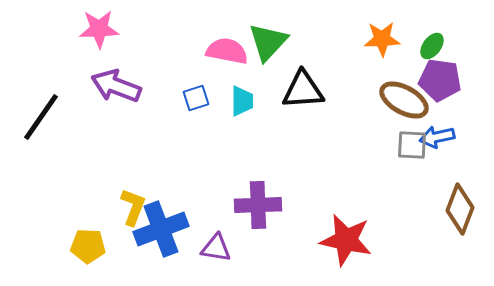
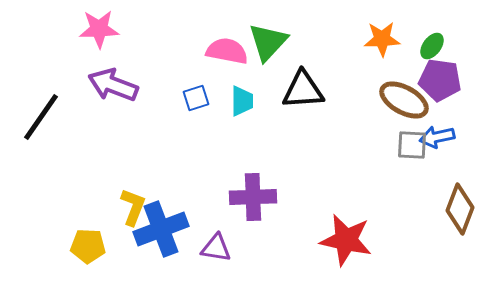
purple arrow: moved 3 px left, 1 px up
purple cross: moved 5 px left, 8 px up
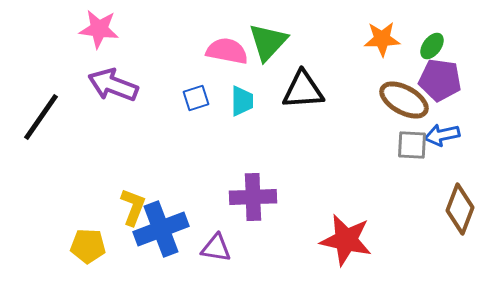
pink star: rotated 9 degrees clockwise
blue arrow: moved 5 px right, 2 px up
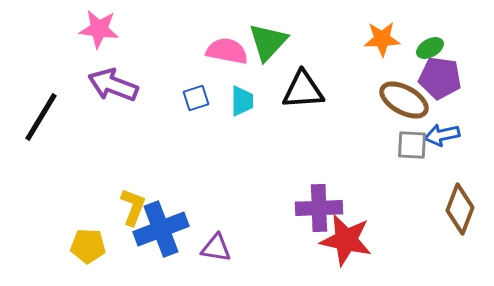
green ellipse: moved 2 px left, 2 px down; rotated 24 degrees clockwise
purple pentagon: moved 2 px up
black line: rotated 4 degrees counterclockwise
purple cross: moved 66 px right, 11 px down
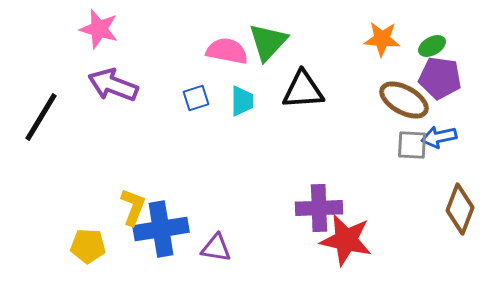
pink star: rotated 9 degrees clockwise
orange star: rotated 6 degrees clockwise
green ellipse: moved 2 px right, 2 px up
blue arrow: moved 3 px left, 2 px down
blue cross: rotated 12 degrees clockwise
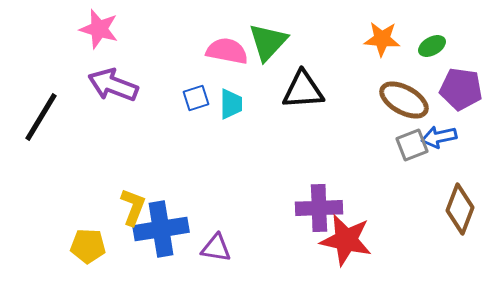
purple pentagon: moved 21 px right, 11 px down
cyan trapezoid: moved 11 px left, 3 px down
gray square: rotated 24 degrees counterclockwise
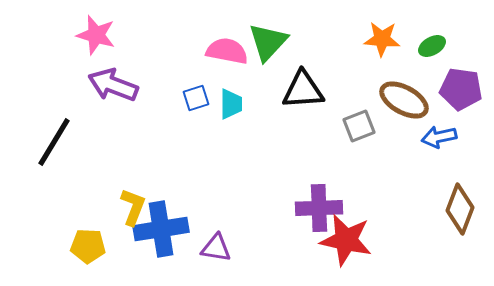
pink star: moved 3 px left, 6 px down
black line: moved 13 px right, 25 px down
gray square: moved 53 px left, 19 px up
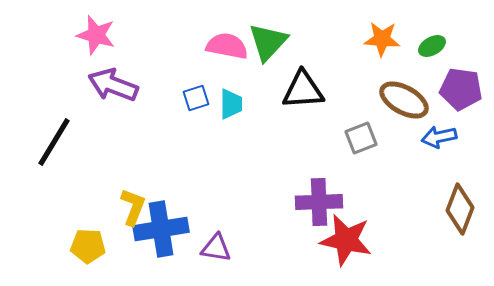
pink semicircle: moved 5 px up
gray square: moved 2 px right, 12 px down
purple cross: moved 6 px up
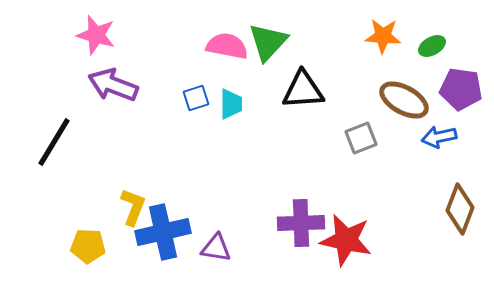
orange star: moved 1 px right, 3 px up
purple cross: moved 18 px left, 21 px down
blue cross: moved 2 px right, 3 px down; rotated 4 degrees counterclockwise
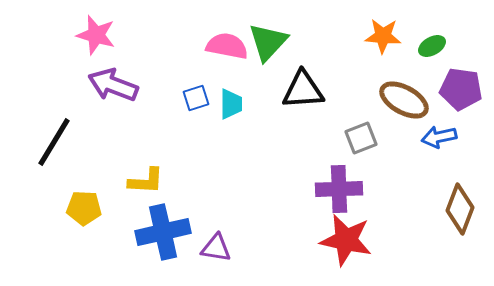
yellow L-shape: moved 13 px right, 26 px up; rotated 72 degrees clockwise
purple cross: moved 38 px right, 34 px up
yellow pentagon: moved 4 px left, 38 px up
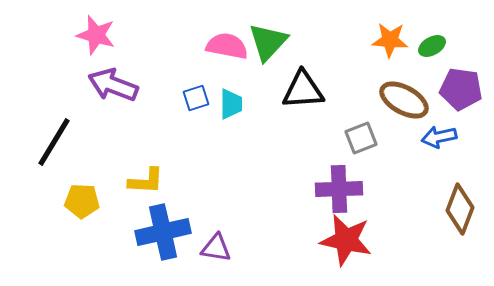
orange star: moved 7 px right, 4 px down
yellow pentagon: moved 2 px left, 7 px up
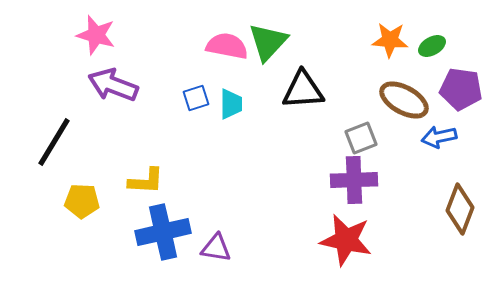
purple cross: moved 15 px right, 9 px up
